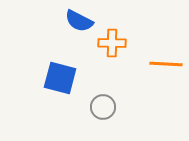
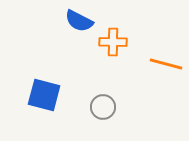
orange cross: moved 1 px right, 1 px up
orange line: rotated 12 degrees clockwise
blue square: moved 16 px left, 17 px down
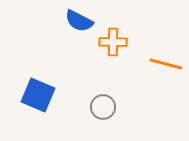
blue square: moved 6 px left; rotated 8 degrees clockwise
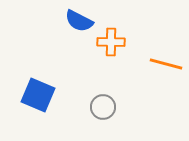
orange cross: moved 2 px left
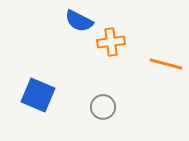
orange cross: rotated 8 degrees counterclockwise
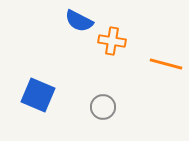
orange cross: moved 1 px right, 1 px up; rotated 16 degrees clockwise
